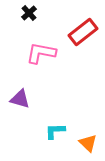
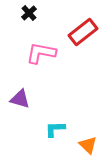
cyan L-shape: moved 2 px up
orange triangle: moved 2 px down
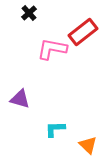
pink L-shape: moved 11 px right, 4 px up
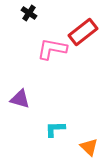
black cross: rotated 14 degrees counterclockwise
orange triangle: moved 1 px right, 2 px down
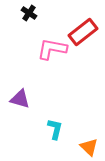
cyan L-shape: rotated 105 degrees clockwise
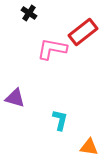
purple triangle: moved 5 px left, 1 px up
cyan L-shape: moved 5 px right, 9 px up
orange triangle: rotated 36 degrees counterclockwise
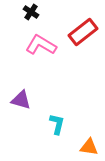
black cross: moved 2 px right, 1 px up
pink L-shape: moved 11 px left, 4 px up; rotated 20 degrees clockwise
purple triangle: moved 6 px right, 2 px down
cyan L-shape: moved 3 px left, 4 px down
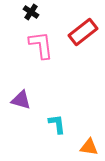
pink L-shape: rotated 52 degrees clockwise
cyan L-shape: rotated 20 degrees counterclockwise
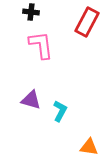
black cross: rotated 28 degrees counterclockwise
red rectangle: moved 4 px right, 10 px up; rotated 24 degrees counterclockwise
purple triangle: moved 10 px right
cyan L-shape: moved 3 px right, 13 px up; rotated 35 degrees clockwise
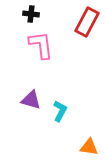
black cross: moved 2 px down
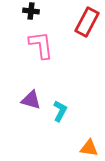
black cross: moved 3 px up
orange triangle: moved 1 px down
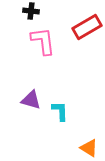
red rectangle: moved 5 px down; rotated 32 degrees clockwise
pink L-shape: moved 2 px right, 4 px up
cyan L-shape: rotated 30 degrees counterclockwise
orange triangle: rotated 24 degrees clockwise
